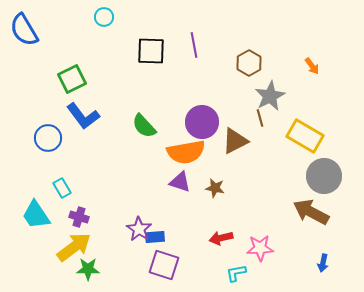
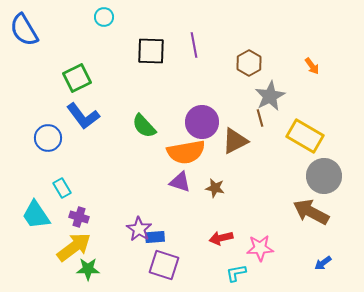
green square: moved 5 px right, 1 px up
blue arrow: rotated 42 degrees clockwise
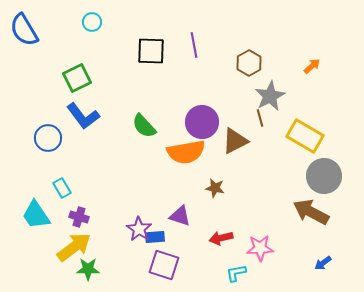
cyan circle: moved 12 px left, 5 px down
orange arrow: rotated 96 degrees counterclockwise
purple triangle: moved 34 px down
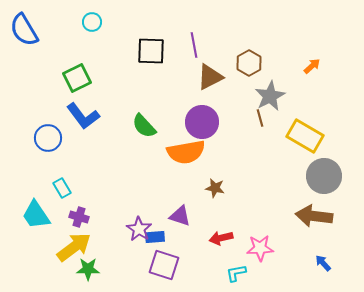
brown triangle: moved 25 px left, 64 px up
brown arrow: moved 3 px right, 4 px down; rotated 21 degrees counterclockwise
blue arrow: rotated 84 degrees clockwise
